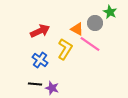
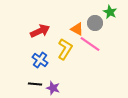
purple star: moved 1 px right
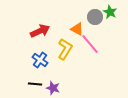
gray circle: moved 6 px up
pink line: rotated 15 degrees clockwise
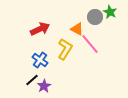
red arrow: moved 2 px up
black line: moved 3 px left, 4 px up; rotated 48 degrees counterclockwise
purple star: moved 9 px left, 2 px up; rotated 24 degrees clockwise
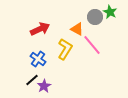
pink line: moved 2 px right, 1 px down
blue cross: moved 2 px left, 1 px up
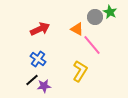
yellow L-shape: moved 15 px right, 22 px down
purple star: rotated 24 degrees clockwise
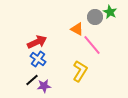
red arrow: moved 3 px left, 13 px down
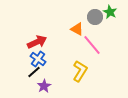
black line: moved 2 px right, 8 px up
purple star: rotated 24 degrees counterclockwise
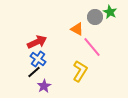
pink line: moved 2 px down
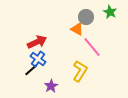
gray circle: moved 9 px left
black line: moved 3 px left, 2 px up
purple star: moved 7 px right
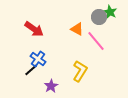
gray circle: moved 13 px right
red arrow: moved 3 px left, 13 px up; rotated 60 degrees clockwise
pink line: moved 4 px right, 6 px up
